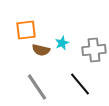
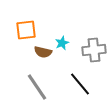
brown semicircle: moved 2 px right, 2 px down
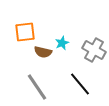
orange square: moved 1 px left, 2 px down
gray cross: rotated 35 degrees clockwise
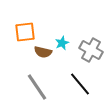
gray cross: moved 3 px left
